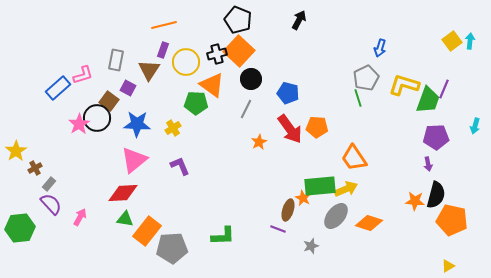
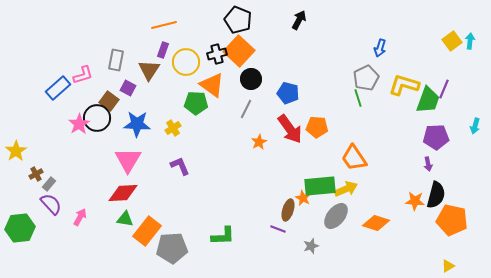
pink triangle at (134, 160): moved 6 px left; rotated 20 degrees counterclockwise
brown cross at (35, 168): moved 1 px right, 6 px down
orange diamond at (369, 223): moved 7 px right
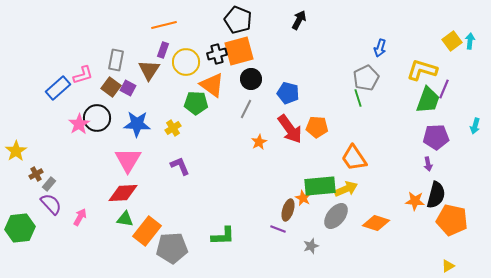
orange square at (239, 51): rotated 32 degrees clockwise
yellow L-shape at (404, 85): moved 18 px right, 15 px up
brown square at (109, 101): moved 2 px right, 14 px up
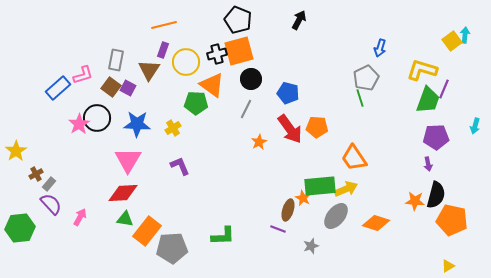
cyan arrow at (470, 41): moved 5 px left, 6 px up
green line at (358, 98): moved 2 px right
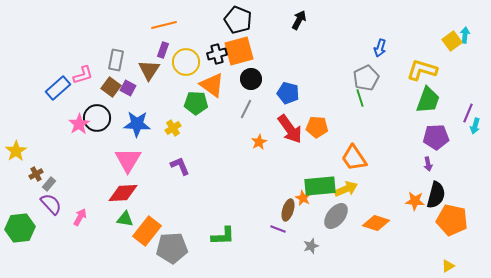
purple line at (444, 89): moved 24 px right, 24 px down
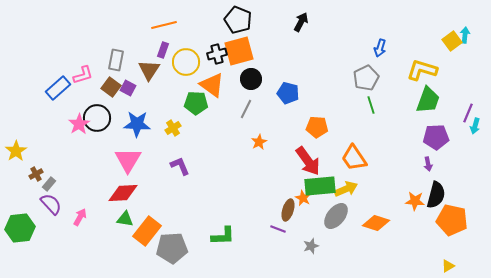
black arrow at (299, 20): moved 2 px right, 2 px down
green line at (360, 98): moved 11 px right, 7 px down
red arrow at (290, 129): moved 18 px right, 32 px down
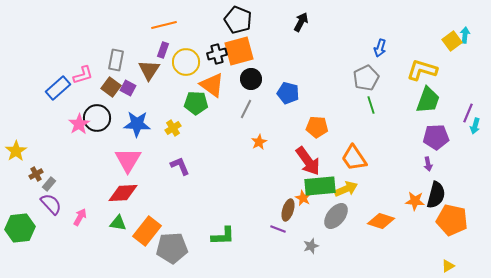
green triangle at (125, 219): moved 7 px left, 4 px down
orange diamond at (376, 223): moved 5 px right, 2 px up
